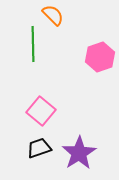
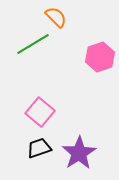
orange semicircle: moved 3 px right, 2 px down
green line: rotated 60 degrees clockwise
pink square: moved 1 px left, 1 px down
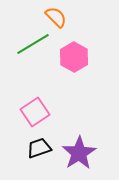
pink hexagon: moved 26 px left; rotated 12 degrees counterclockwise
pink square: moved 5 px left; rotated 16 degrees clockwise
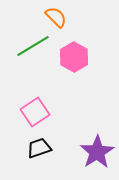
green line: moved 2 px down
purple star: moved 18 px right, 1 px up
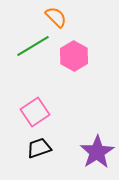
pink hexagon: moved 1 px up
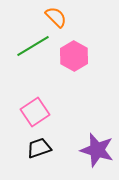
purple star: moved 2 px up; rotated 24 degrees counterclockwise
